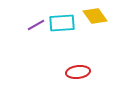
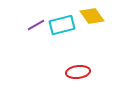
yellow diamond: moved 3 px left
cyan rectangle: moved 2 px down; rotated 10 degrees counterclockwise
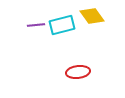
purple line: rotated 24 degrees clockwise
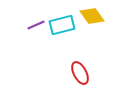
purple line: rotated 18 degrees counterclockwise
red ellipse: moved 2 px right, 1 px down; rotated 70 degrees clockwise
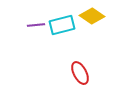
yellow diamond: rotated 20 degrees counterclockwise
purple line: rotated 18 degrees clockwise
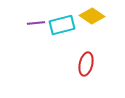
purple line: moved 2 px up
red ellipse: moved 6 px right, 9 px up; rotated 40 degrees clockwise
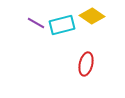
purple line: rotated 36 degrees clockwise
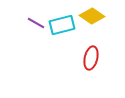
red ellipse: moved 5 px right, 6 px up
